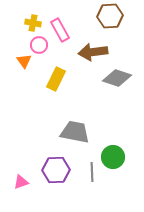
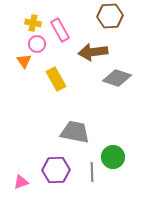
pink circle: moved 2 px left, 1 px up
yellow rectangle: rotated 55 degrees counterclockwise
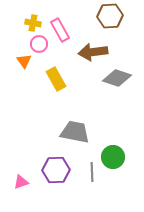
pink circle: moved 2 px right
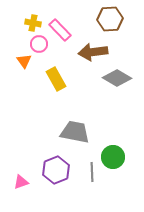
brown hexagon: moved 3 px down
pink rectangle: rotated 15 degrees counterclockwise
gray diamond: rotated 12 degrees clockwise
purple hexagon: rotated 20 degrees counterclockwise
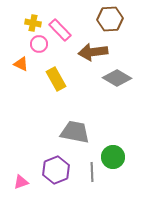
orange triangle: moved 3 px left, 3 px down; rotated 28 degrees counterclockwise
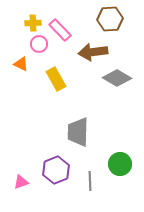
yellow cross: rotated 14 degrees counterclockwise
gray trapezoid: moved 3 px right; rotated 100 degrees counterclockwise
green circle: moved 7 px right, 7 px down
gray line: moved 2 px left, 9 px down
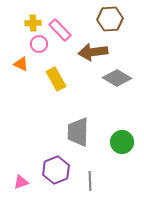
green circle: moved 2 px right, 22 px up
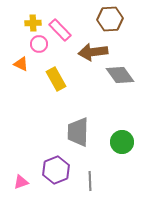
gray diamond: moved 3 px right, 3 px up; rotated 24 degrees clockwise
